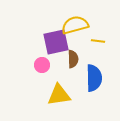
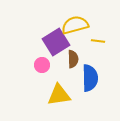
purple square: rotated 20 degrees counterclockwise
blue semicircle: moved 4 px left
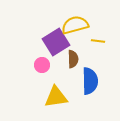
blue semicircle: moved 3 px down
yellow triangle: moved 3 px left, 2 px down
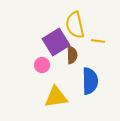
yellow semicircle: rotated 88 degrees counterclockwise
brown semicircle: moved 1 px left, 4 px up
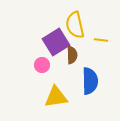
yellow line: moved 3 px right, 1 px up
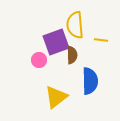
yellow semicircle: rotated 8 degrees clockwise
purple square: rotated 12 degrees clockwise
pink circle: moved 3 px left, 5 px up
yellow triangle: rotated 30 degrees counterclockwise
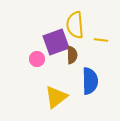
pink circle: moved 2 px left, 1 px up
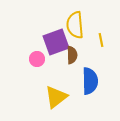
yellow line: rotated 72 degrees clockwise
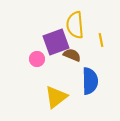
brown semicircle: rotated 66 degrees counterclockwise
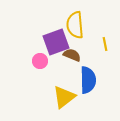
yellow line: moved 4 px right, 4 px down
pink circle: moved 3 px right, 2 px down
blue semicircle: moved 2 px left, 1 px up
yellow triangle: moved 8 px right
